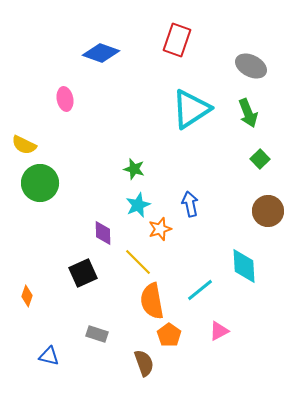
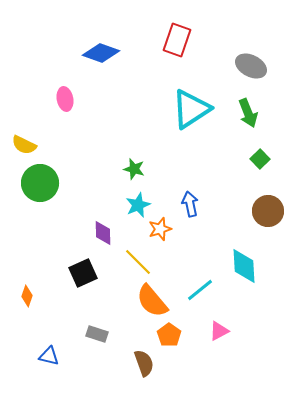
orange semicircle: rotated 30 degrees counterclockwise
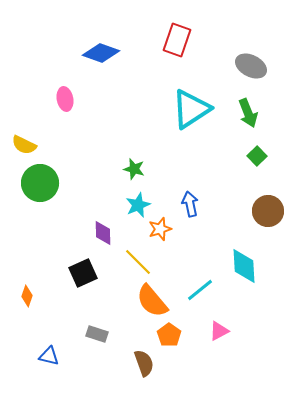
green square: moved 3 px left, 3 px up
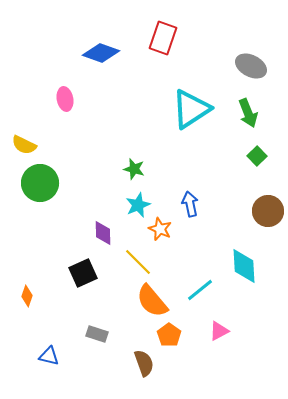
red rectangle: moved 14 px left, 2 px up
orange star: rotated 30 degrees counterclockwise
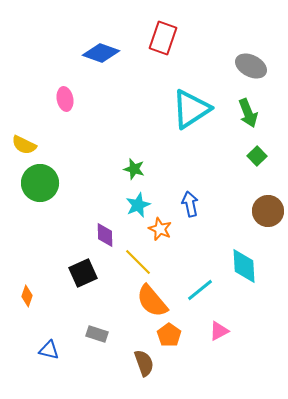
purple diamond: moved 2 px right, 2 px down
blue triangle: moved 6 px up
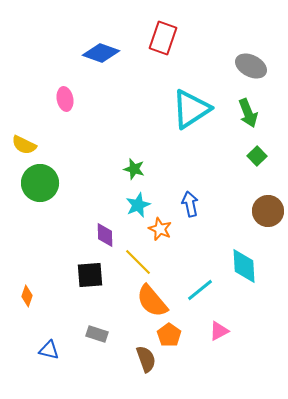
black square: moved 7 px right, 2 px down; rotated 20 degrees clockwise
brown semicircle: moved 2 px right, 4 px up
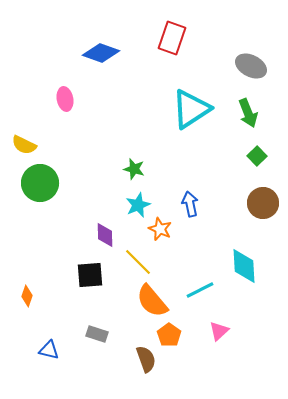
red rectangle: moved 9 px right
brown circle: moved 5 px left, 8 px up
cyan line: rotated 12 degrees clockwise
pink triangle: rotated 15 degrees counterclockwise
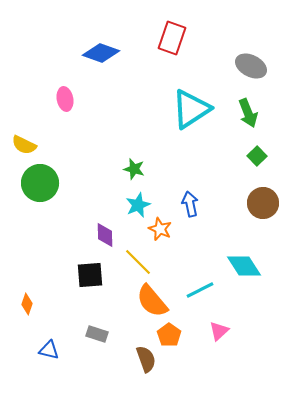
cyan diamond: rotated 30 degrees counterclockwise
orange diamond: moved 8 px down
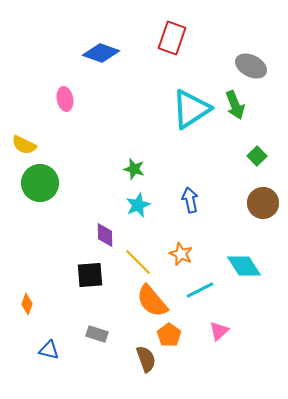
green arrow: moved 13 px left, 8 px up
blue arrow: moved 4 px up
orange star: moved 21 px right, 25 px down
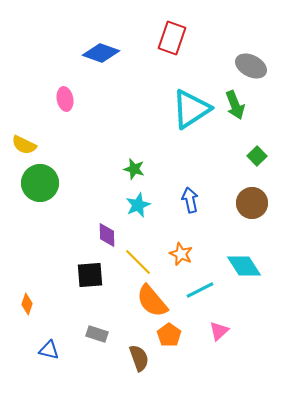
brown circle: moved 11 px left
purple diamond: moved 2 px right
brown semicircle: moved 7 px left, 1 px up
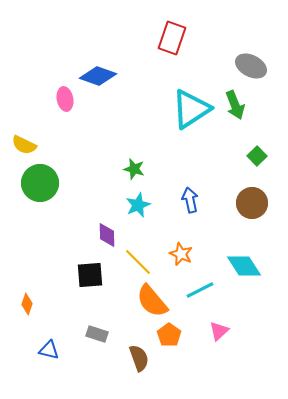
blue diamond: moved 3 px left, 23 px down
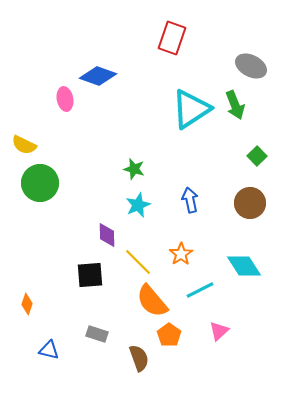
brown circle: moved 2 px left
orange star: rotated 15 degrees clockwise
